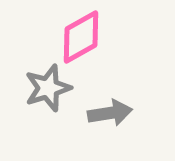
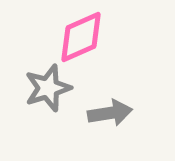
pink diamond: rotated 6 degrees clockwise
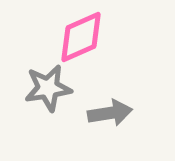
gray star: rotated 9 degrees clockwise
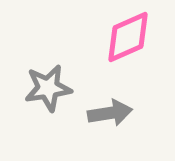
pink diamond: moved 47 px right
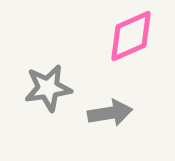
pink diamond: moved 3 px right, 1 px up
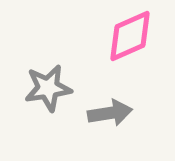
pink diamond: moved 1 px left
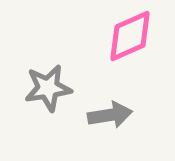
gray arrow: moved 2 px down
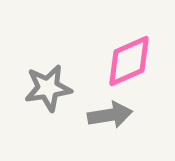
pink diamond: moved 1 px left, 25 px down
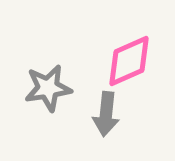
gray arrow: moved 4 px left, 1 px up; rotated 105 degrees clockwise
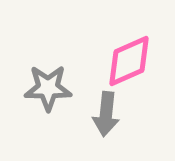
gray star: rotated 9 degrees clockwise
